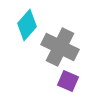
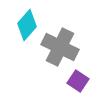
purple square: moved 10 px right; rotated 10 degrees clockwise
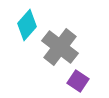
gray cross: rotated 12 degrees clockwise
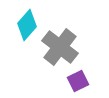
purple square: rotated 30 degrees clockwise
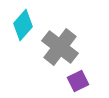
cyan diamond: moved 4 px left
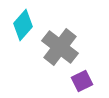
purple square: moved 4 px right
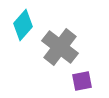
purple square: rotated 15 degrees clockwise
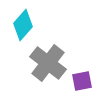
gray cross: moved 12 px left, 16 px down
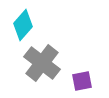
gray cross: moved 6 px left
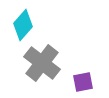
purple square: moved 1 px right, 1 px down
